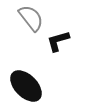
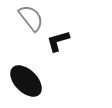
black ellipse: moved 5 px up
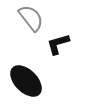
black L-shape: moved 3 px down
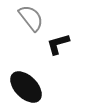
black ellipse: moved 6 px down
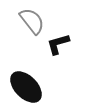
gray semicircle: moved 1 px right, 3 px down
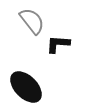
black L-shape: rotated 20 degrees clockwise
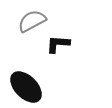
gray semicircle: rotated 80 degrees counterclockwise
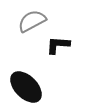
black L-shape: moved 1 px down
